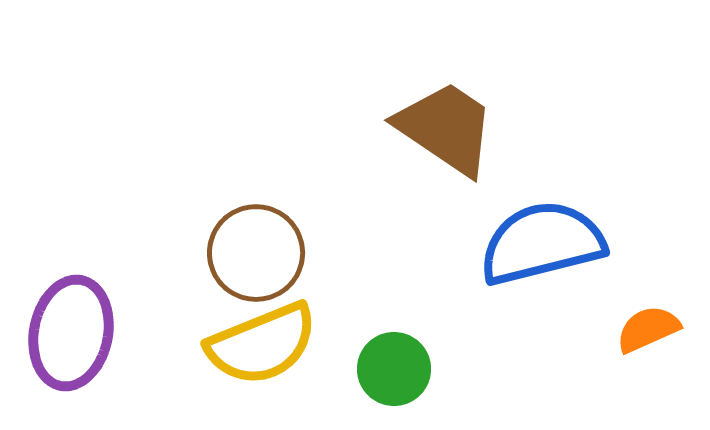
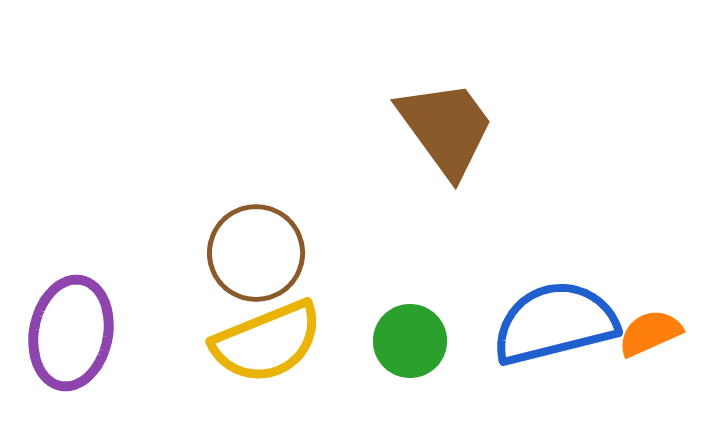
brown trapezoid: rotated 20 degrees clockwise
blue semicircle: moved 13 px right, 80 px down
orange semicircle: moved 2 px right, 4 px down
yellow semicircle: moved 5 px right, 2 px up
green circle: moved 16 px right, 28 px up
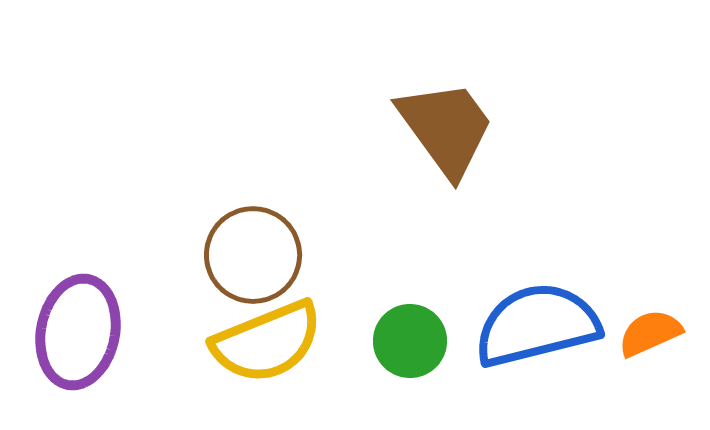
brown circle: moved 3 px left, 2 px down
blue semicircle: moved 18 px left, 2 px down
purple ellipse: moved 7 px right, 1 px up
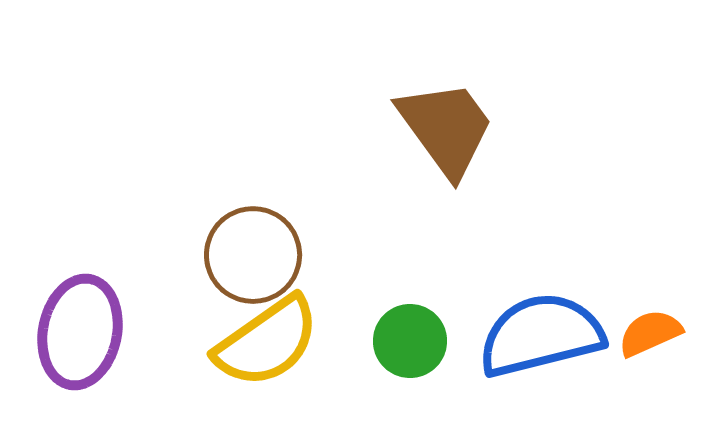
blue semicircle: moved 4 px right, 10 px down
purple ellipse: moved 2 px right
yellow semicircle: rotated 13 degrees counterclockwise
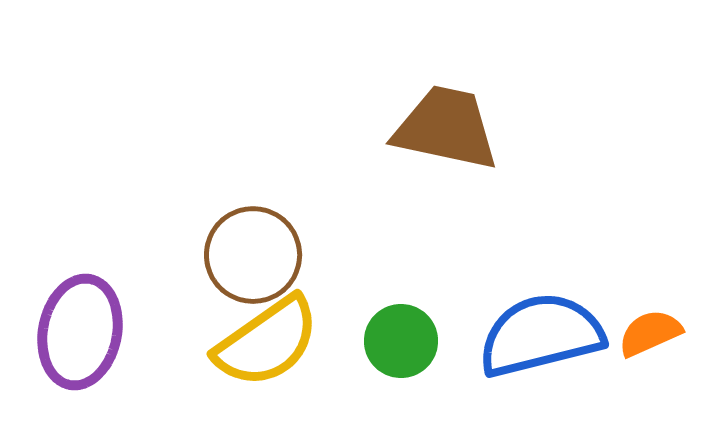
brown trapezoid: rotated 42 degrees counterclockwise
green circle: moved 9 px left
